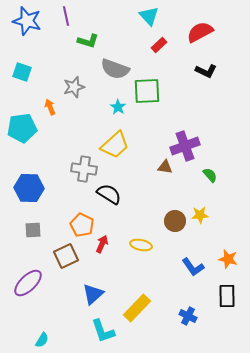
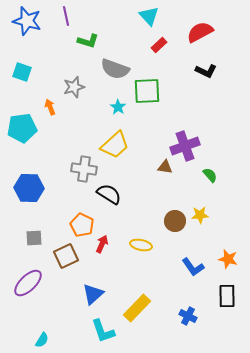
gray square: moved 1 px right, 8 px down
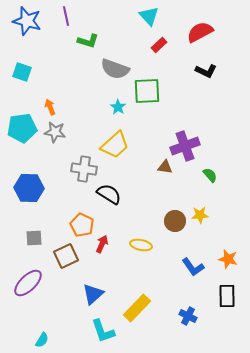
gray star: moved 19 px left, 45 px down; rotated 25 degrees clockwise
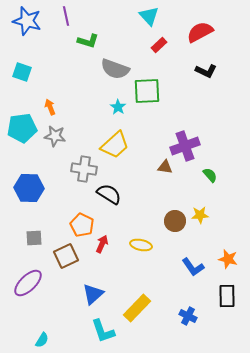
gray star: moved 4 px down
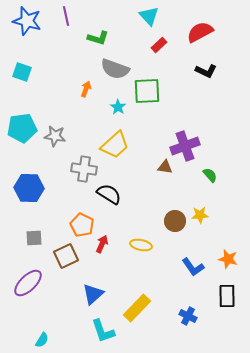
green L-shape: moved 10 px right, 3 px up
orange arrow: moved 36 px right, 18 px up; rotated 42 degrees clockwise
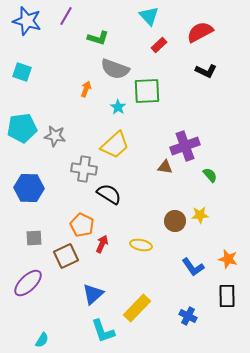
purple line: rotated 42 degrees clockwise
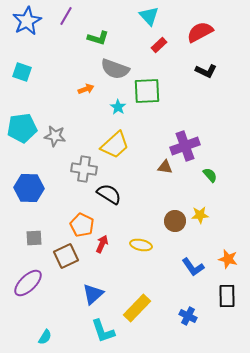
blue star: rotated 28 degrees clockwise
orange arrow: rotated 49 degrees clockwise
cyan semicircle: moved 3 px right, 3 px up
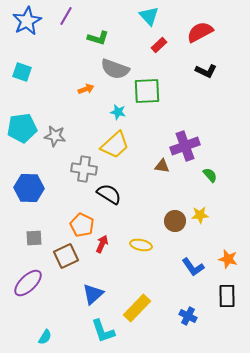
cyan star: moved 5 px down; rotated 21 degrees counterclockwise
brown triangle: moved 3 px left, 1 px up
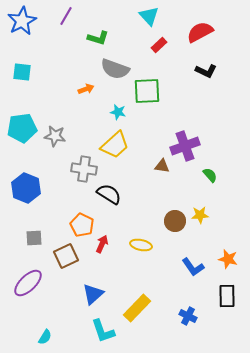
blue star: moved 5 px left
cyan square: rotated 12 degrees counterclockwise
blue hexagon: moved 3 px left; rotated 20 degrees clockwise
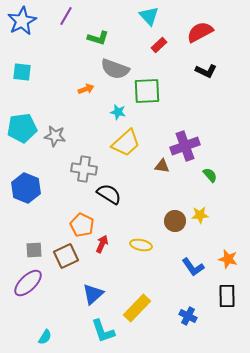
yellow trapezoid: moved 11 px right, 2 px up
gray square: moved 12 px down
